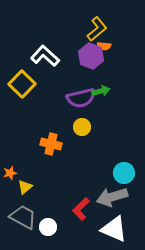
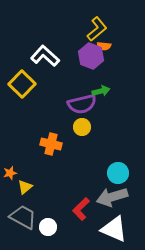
purple semicircle: moved 1 px right, 6 px down
cyan circle: moved 6 px left
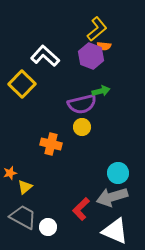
white triangle: moved 1 px right, 2 px down
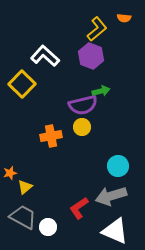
orange semicircle: moved 20 px right, 28 px up
purple semicircle: moved 1 px right, 1 px down
orange cross: moved 8 px up; rotated 25 degrees counterclockwise
cyan circle: moved 7 px up
gray arrow: moved 1 px left, 1 px up
red L-shape: moved 2 px left, 1 px up; rotated 10 degrees clockwise
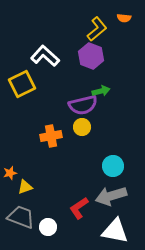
yellow square: rotated 20 degrees clockwise
cyan circle: moved 5 px left
yellow triangle: rotated 21 degrees clockwise
gray trapezoid: moved 2 px left; rotated 8 degrees counterclockwise
white triangle: rotated 12 degrees counterclockwise
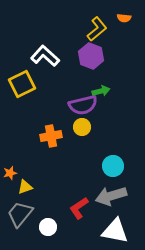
gray trapezoid: moved 1 px left, 3 px up; rotated 72 degrees counterclockwise
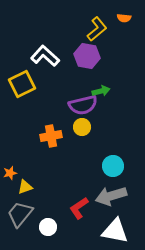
purple hexagon: moved 4 px left; rotated 10 degrees counterclockwise
